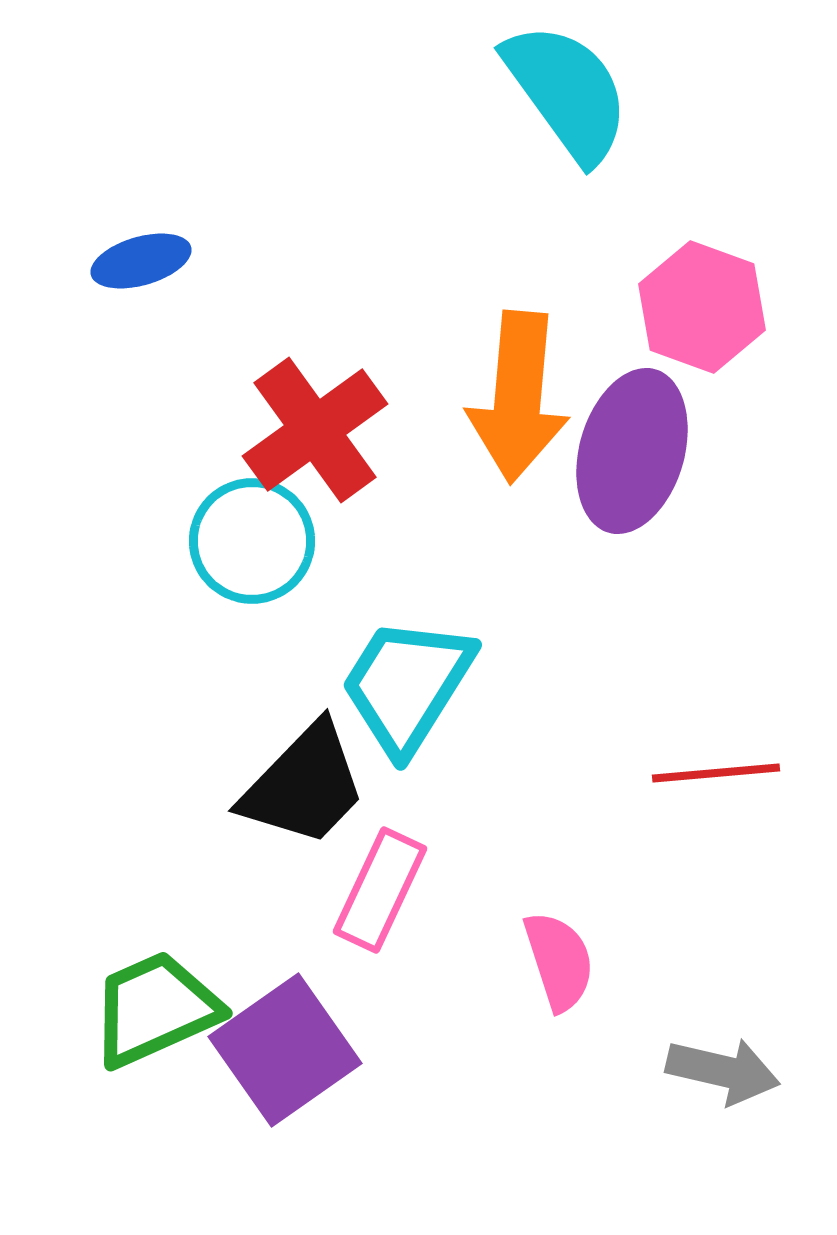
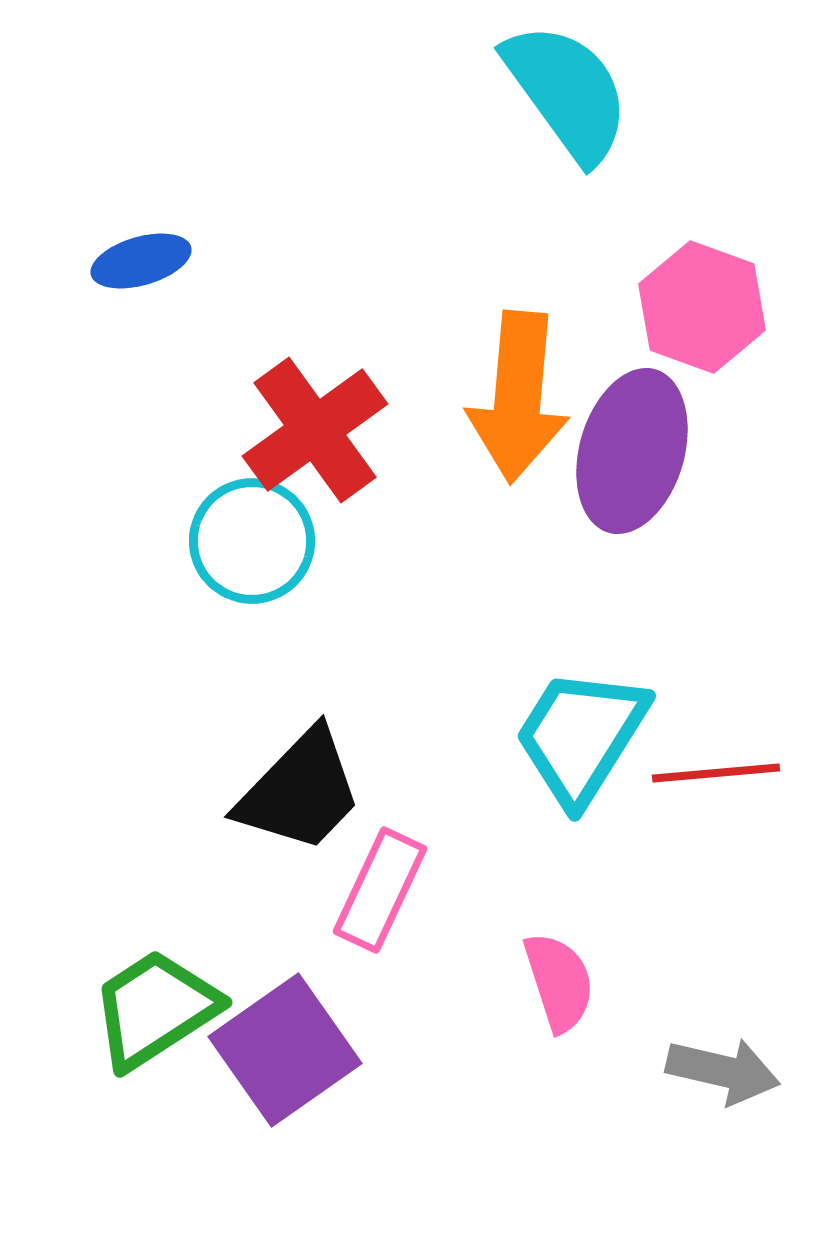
cyan trapezoid: moved 174 px right, 51 px down
black trapezoid: moved 4 px left, 6 px down
pink semicircle: moved 21 px down
green trapezoid: rotated 9 degrees counterclockwise
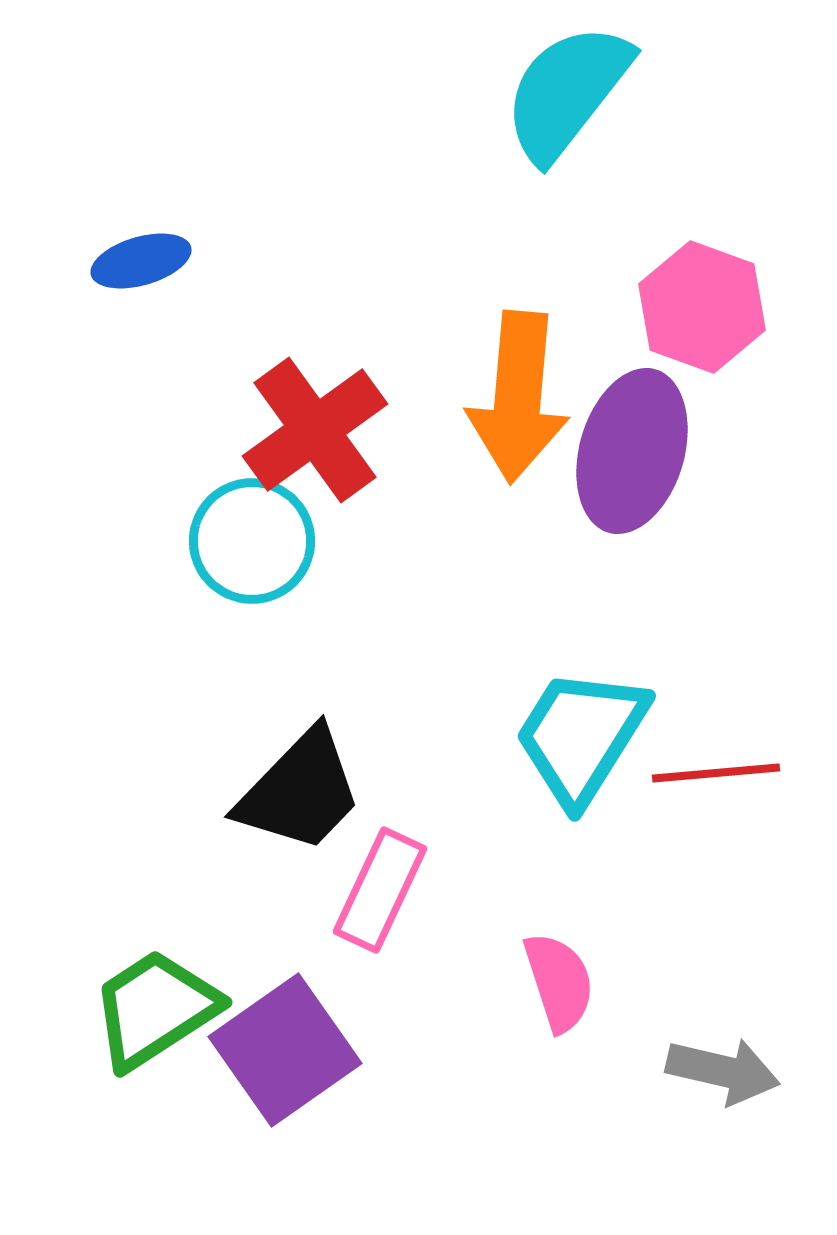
cyan semicircle: rotated 106 degrees counterclockwise
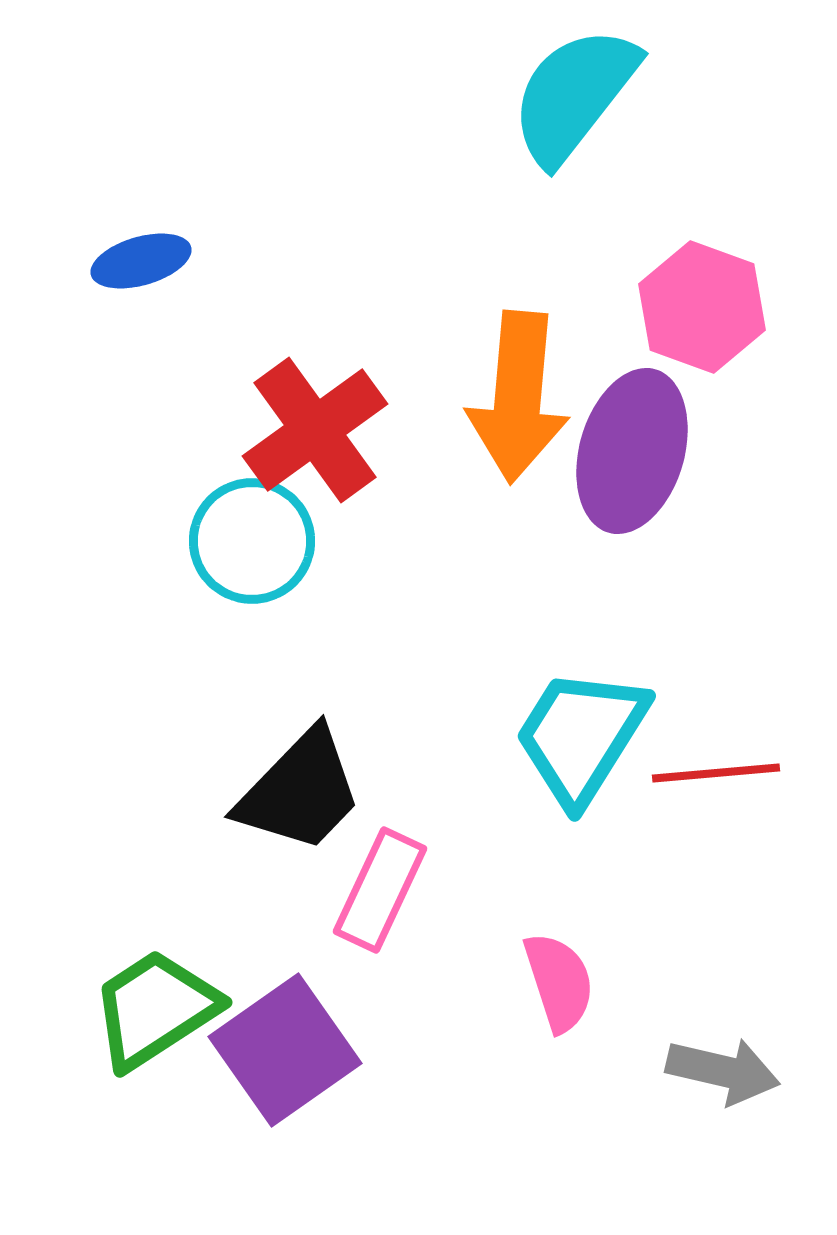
cyan semicircle: moved 7 px right, 3 px down
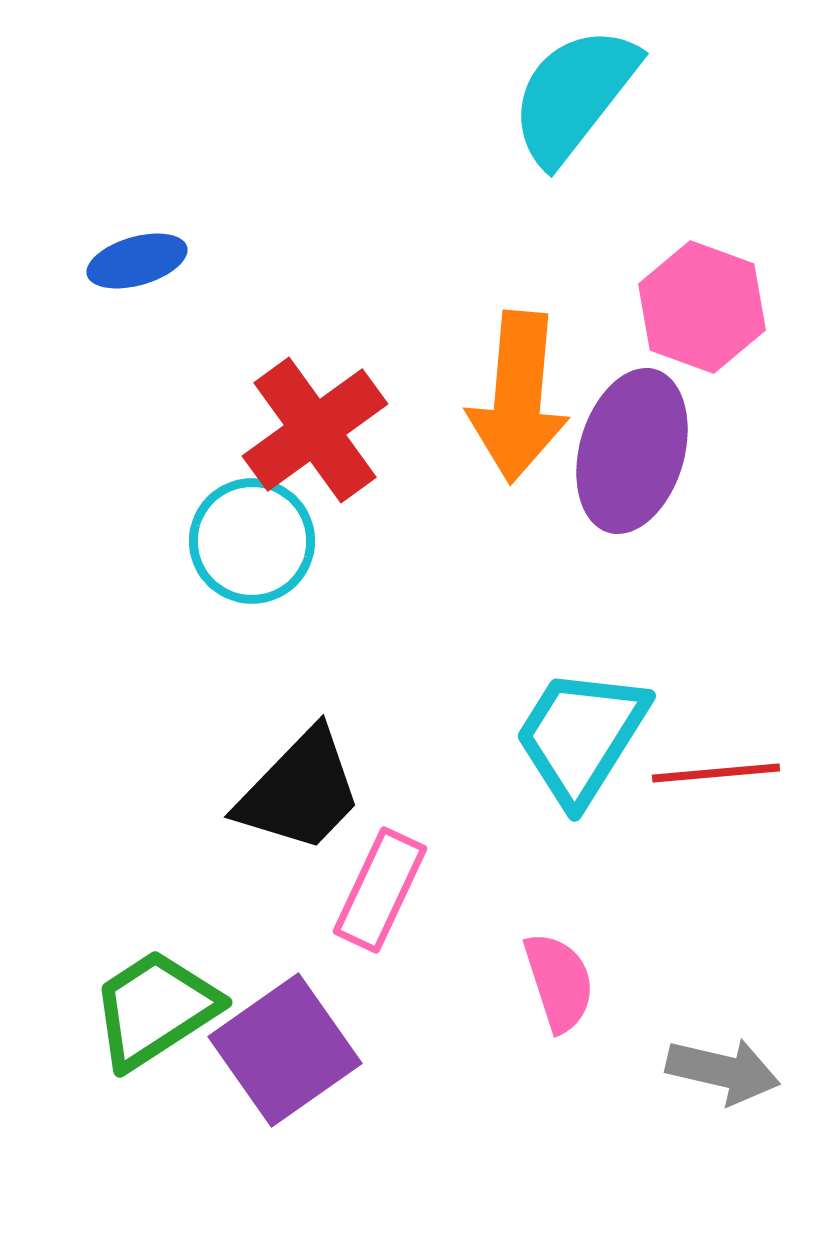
blue ellipse: moved 4 px left
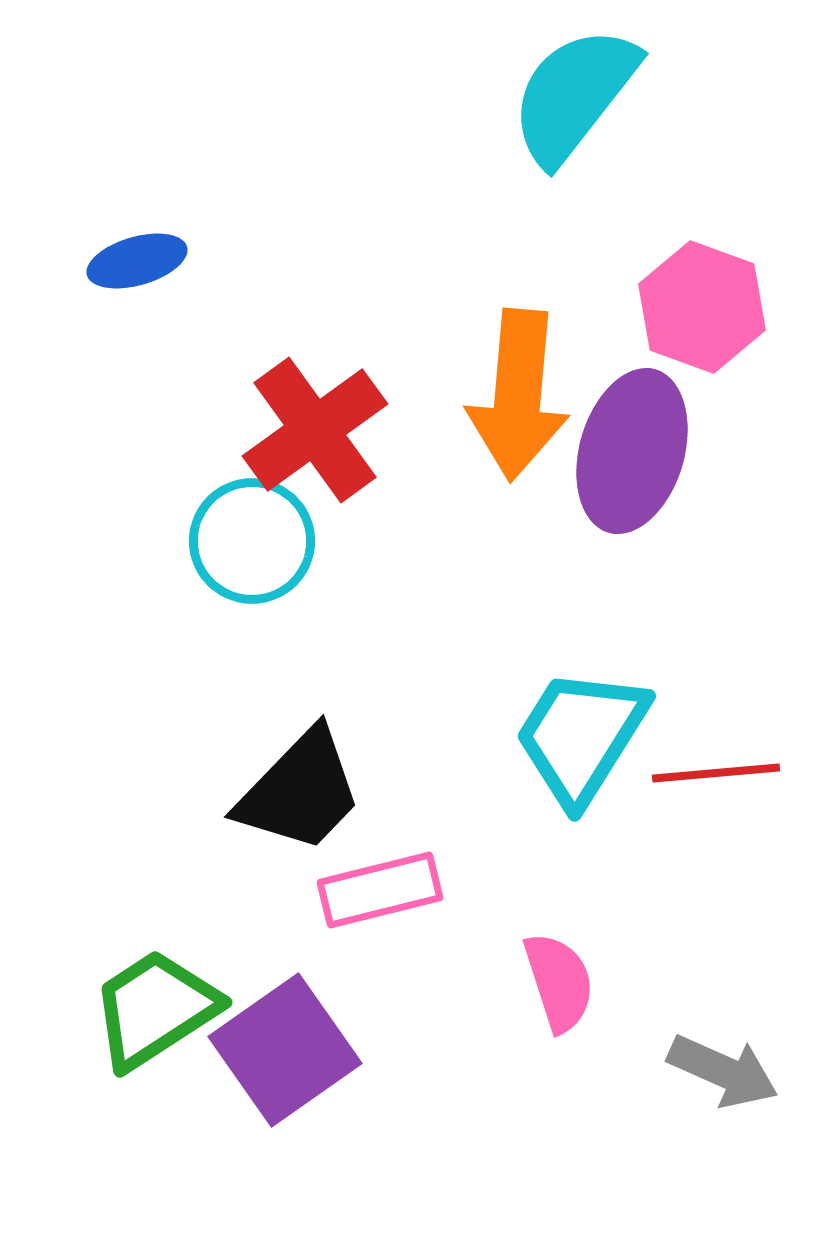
orange arrow: moved 2 px up
pink rectangle: rotated 51 degrees clockwise
gray arrow: rotated 11 degrees clockwise
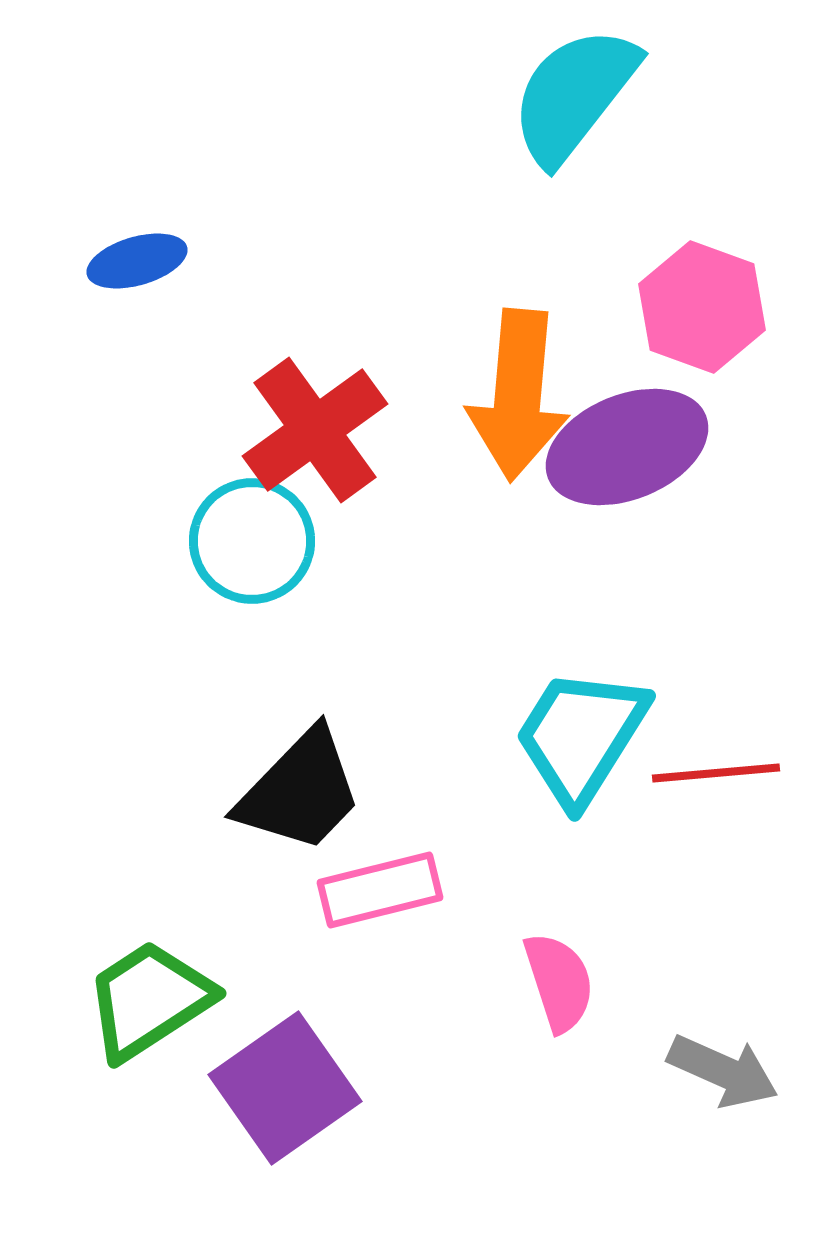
purple ellipse: moved 5 px left, 4 px up; rotated 52 degrees clockwise
green trapezoid: moved 6 px left, 9 px up
purple square: moved 38 px down
